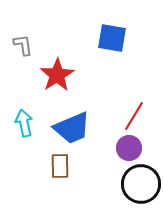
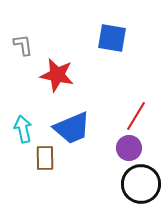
red star: rotated 28 degrees counterclockwise
red line: moved 2 px right
cyan arrow: moved 1 px left, 6 px down
brown rectangle: moved 15 px left, 8 px up
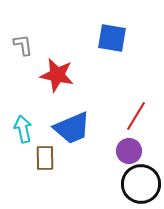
purple circle: moved 3 px down
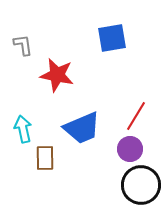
blue square: rotated 20 degrees counterclockwise
blue trapezoid: moved 10 px right
purple circle: moved 1 px right, 2 px up
black circle: moved 1 px down
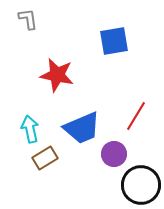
blue square: moved 2 px right, 3 px down
gray L-shape: moved 5 px right, 26 px up
cyan arrow: moved 7 px right
purple circle: moved 16 px left, 5 px down
brown rectangle: rotated 60 degrees clockwise
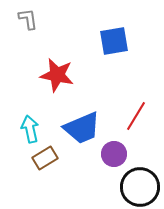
black circle: moved 1 px left, 2 px down
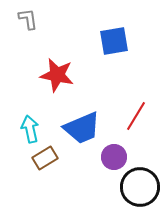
purple circle: moved 3 px down
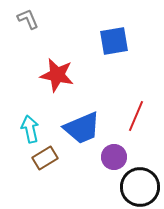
gray L-shape: rotated 15 degrees counterclockwise
red line: rotated 8 degrees counterclockwise
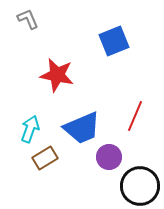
blue square: rotated 12 degrees counterclockwise
red line: moved 1 px left
cyan arrow: rotated 32 degrees clockwise
purple circle: moved 5 px left
black circle: moved 1 px up
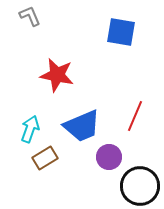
gray L-shape: moved 2 px right, 3 px up
blue square: moved 7 px right, 9 px up; rotated 32 degrees clockwise
blue trapezoid: moved 2 px up
